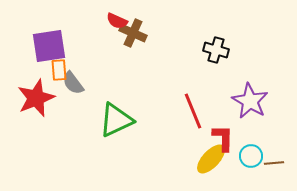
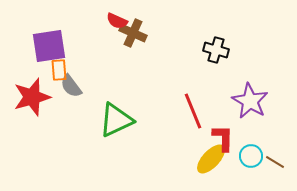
gray semicircle: moved 2 px left, 3 px down
red star: moved 4 px left, 1 px up; rotated 6 degrees clockwise
brown line: moved 1 px right, 1 px up; rotated 36 degrees clockwise
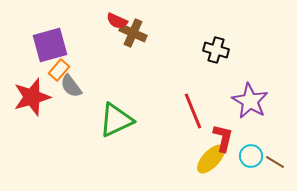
purple square: moved 1 px right, 1 px up; rotated 6 degrees counterclockwise
orange rectangle: rotated 45 degrees clockwise
red L-shape: rotated 12 degrees clockwise
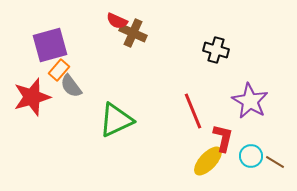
yellow ellipse: moved 3 px left, 2 px down
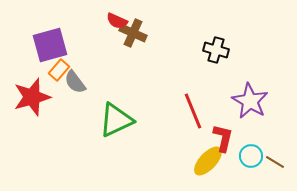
gray semicircle: moved 4 px right, 4 px up
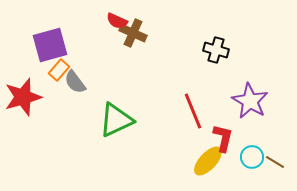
red star: moved 9 px left
cyan circle: moved 1 px right, 1 px down
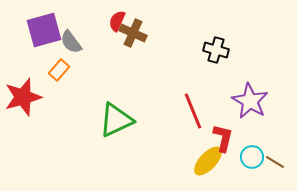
red semicircle: rotated 90 degrees clockwise
purple square: moved 6 px left, 15 px up
gray semicircle: moved 4 px left, 40 px up
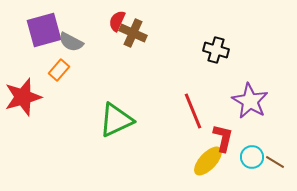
gray semicircle: rotated 25 degrees counterclockwise
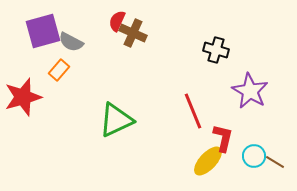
purple square: moved 1 px left, 1 px down
purple star: moved 10 px up
cyan circle: moved 2 px right, 1 px up
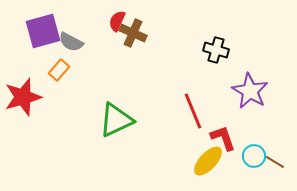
red L-shape: rotated 32 degrees counterclockwise
